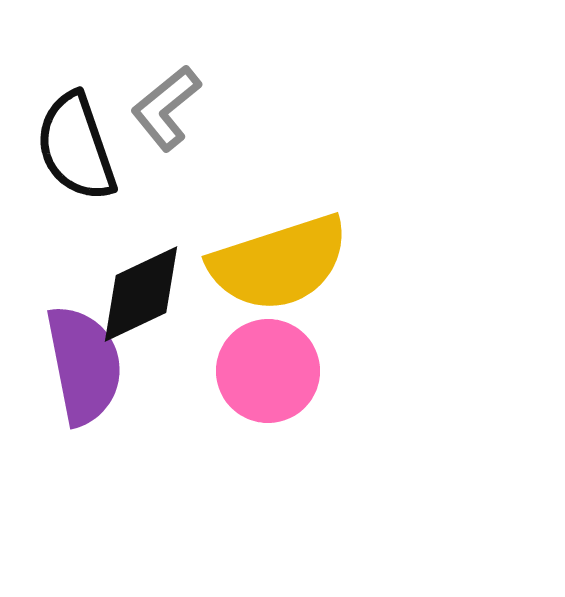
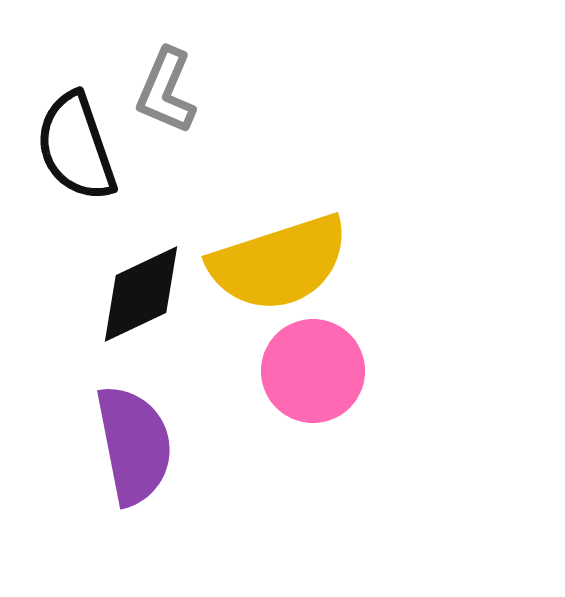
gray L-shape: moved 17 px up; rotated 28 degrees counterclockwise
purple semicircle: moved 50 px right, 80 px down
pink circle: moved 45 px right
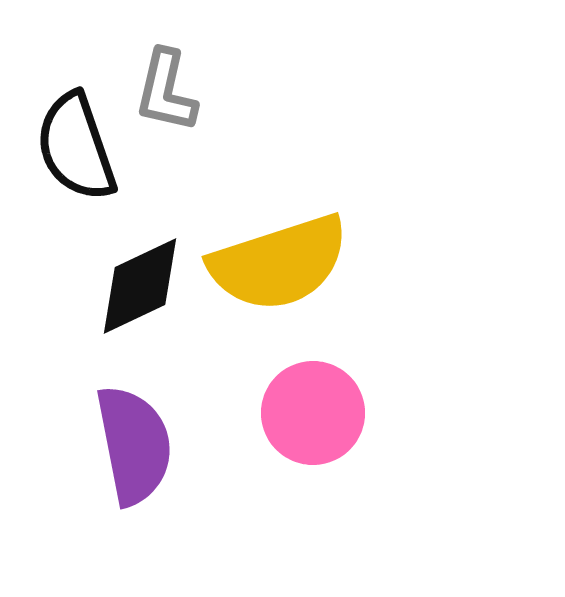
gray L-shape: rotated 10 degrees counterclockwise
black diamond: moved 1 px left, 8 px up
pink circle: moved 42 px down
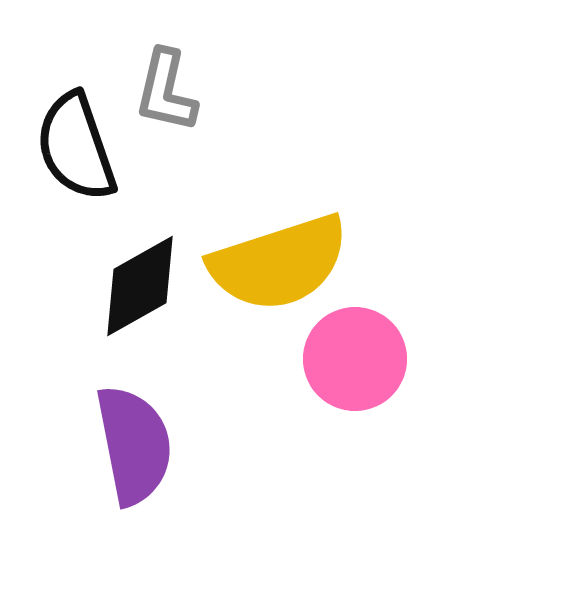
black diamond: rotated 4 degrees counterclockwise
pink circle: moved 42 px right, 54 px up
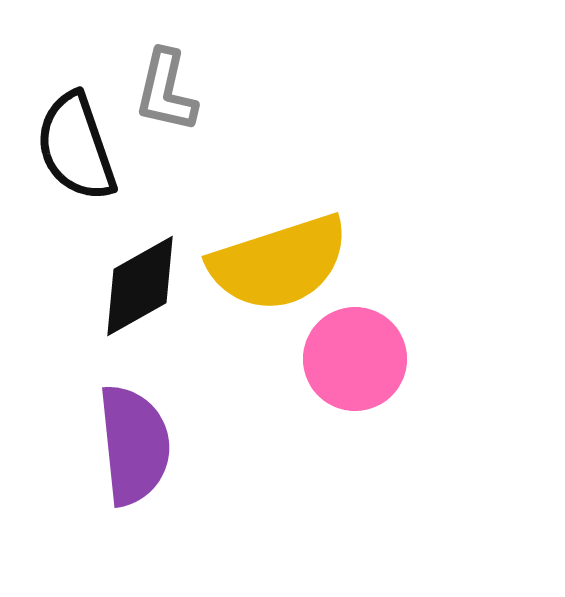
purple semicircle: rotated 5 degrees clockwise
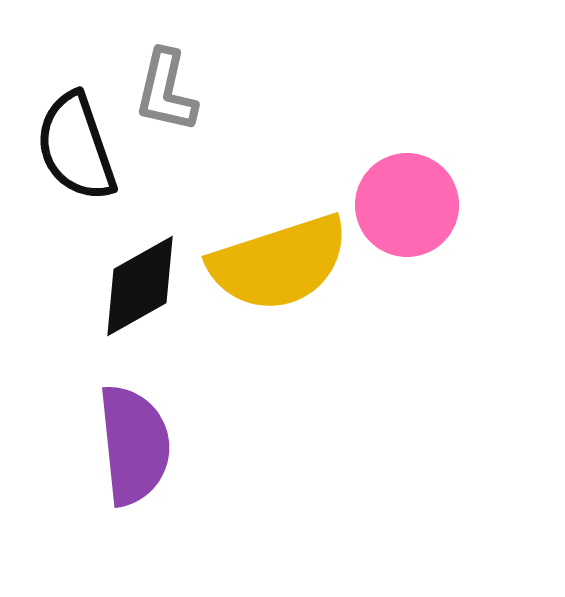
pink circle: moved 52 px right, 154 px up
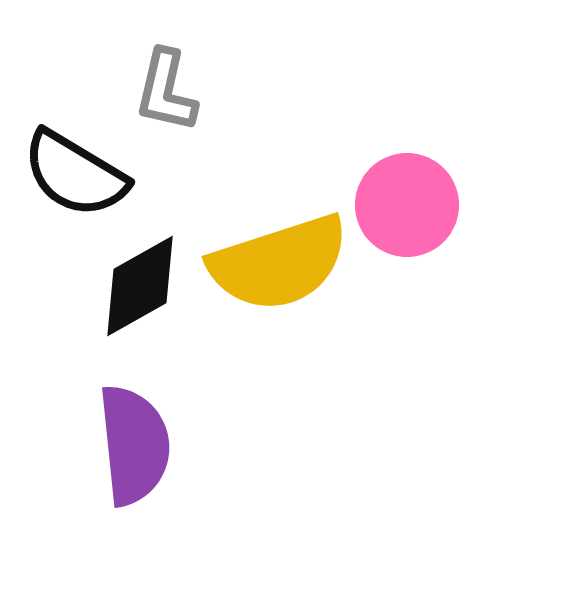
black semicircle: moved 1 px left, 27 px down; rotated 40 degrees counterclockwise
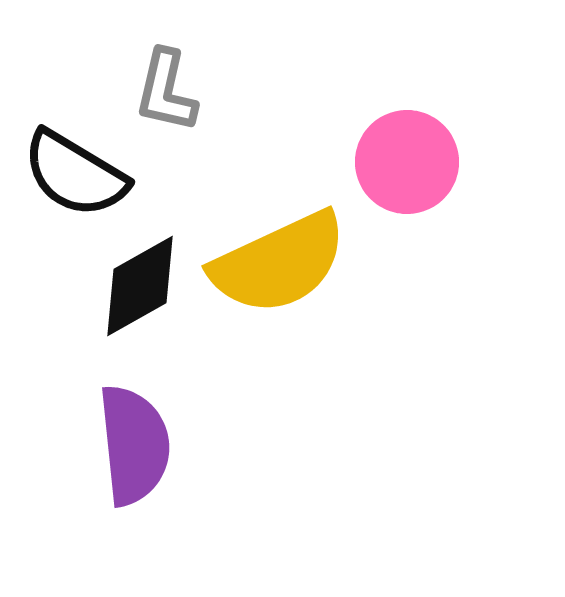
pink circle: moved 43 px up
yellow semicircle: rotated 7 degrees counterclockwise
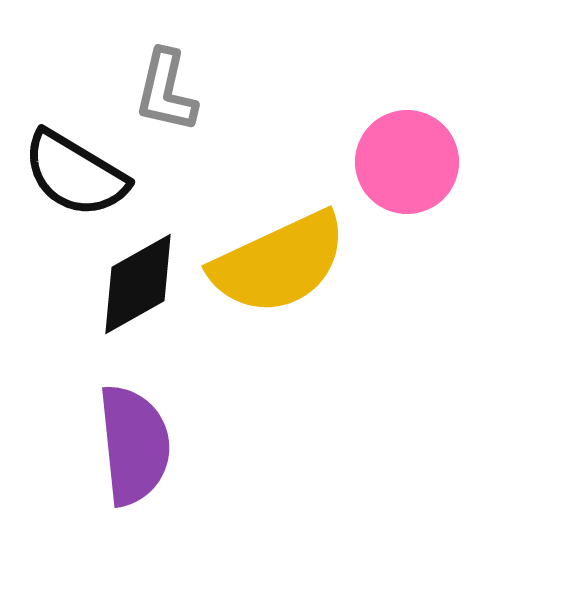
black diamond: moved 2 px left, 2 px up
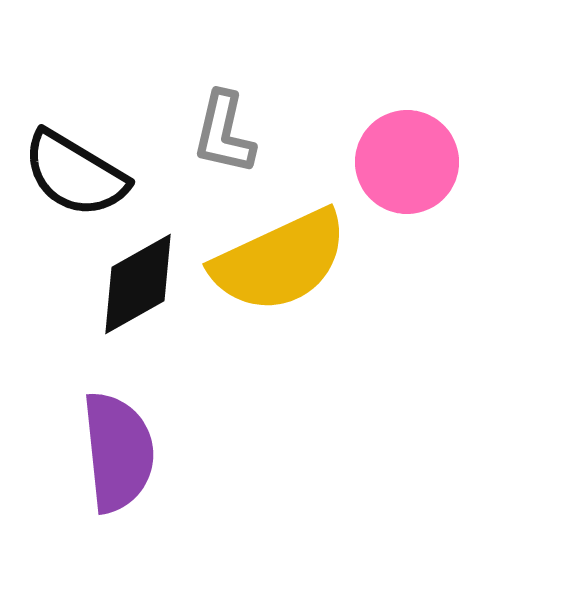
gray L-shape: moved 58 px right, 42 px down
yellow semicircle: moved 1 px right, 2 px up
purple semicircle: moved 16 px left, 7 px down
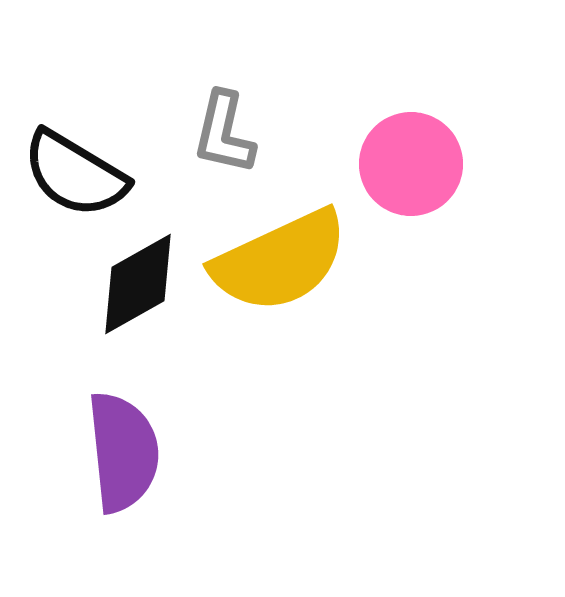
pink circle: moved 4 px right, 2 px down
purple semicircle: moved 5 px right
